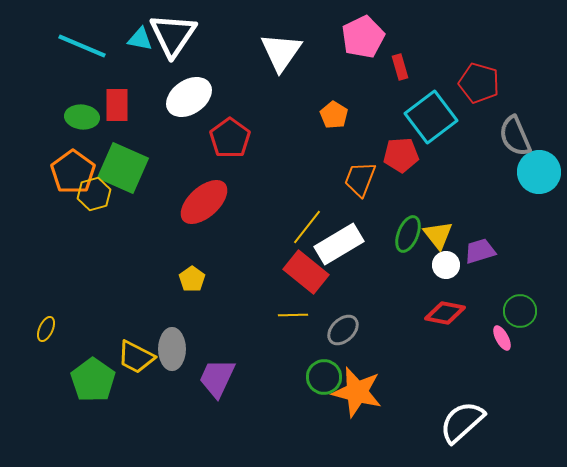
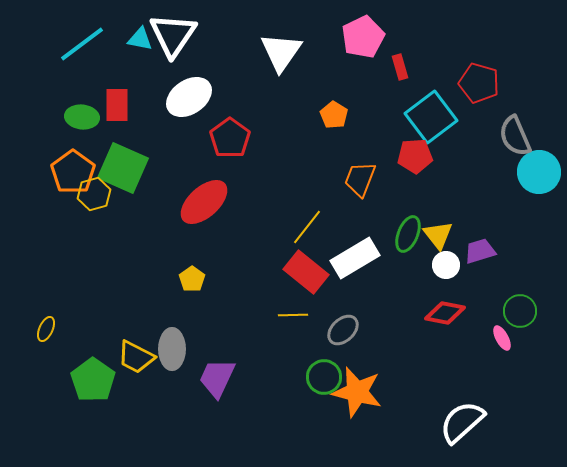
cyan line at (82, 46): moved 2 px up; rotated 60 degrees counterclockwise
red pentagon at (401, 155): moved 14 px right, 1 px down
white rectangle at (339, 244): moved 16 px right, 14 px down
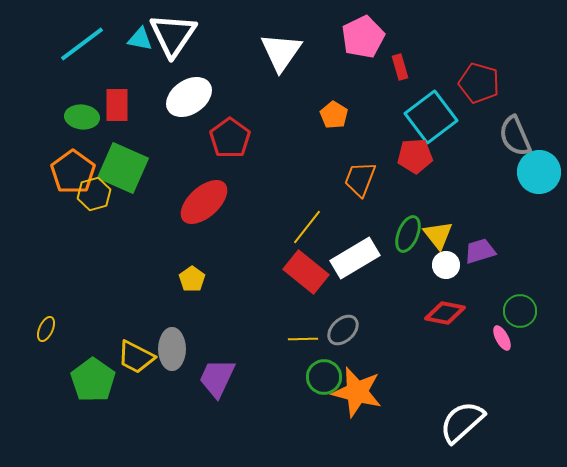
yellow line at (293, 315): moved 10 px right, 24 px down
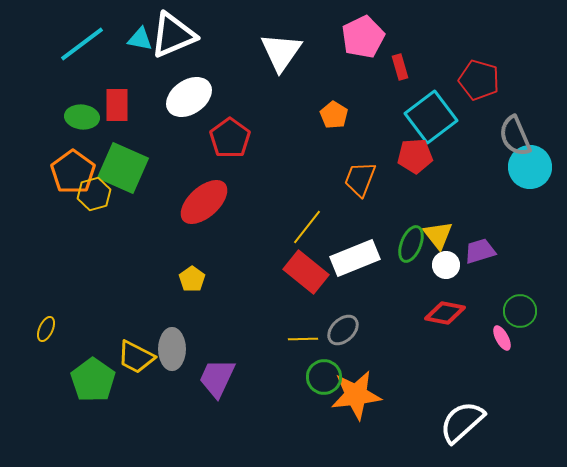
white triangle at (173, 35): rotated 33 degrees clockwise
red pentagon at (479, 83): moved 3 px up
cyan circle at (539, 172): moved 9 px left, 5 px up
green ellipse at (408, 234): moved 3 px right, 10 px down
white rectangle at (355, 258): rotated 9 degrees clockwise
orange star at (357, 392): moved 1 px left, 3 px down; rotated 21 degrees counterclockwise
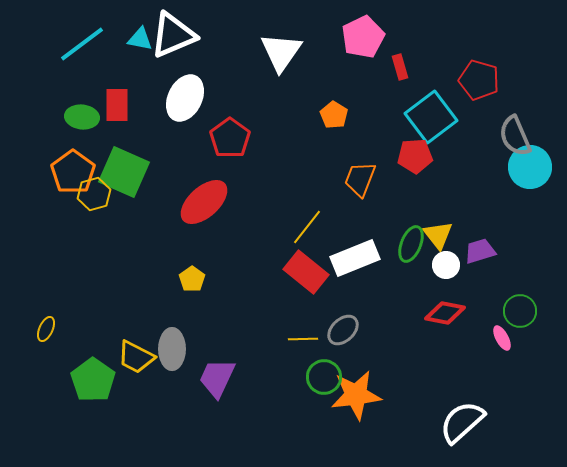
white ellipse at (189, 97): moved 4 px left, 1 px down; rotated 30 degrees counterclockwise
green square at (123, 168): moved 1 px right, 4 px down
